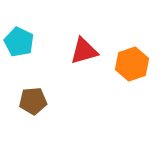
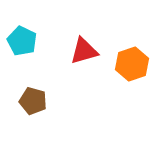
cyan pentagon: moved 3 px right, 1 px up
brown pentagon: rotated 20 degrees clockwise
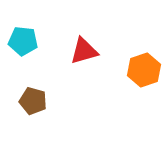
cyan pentagon: moved 1 px right; rotated 20 degrees counterclockwise
orange hexagon: moved 12 px right, 6 px down
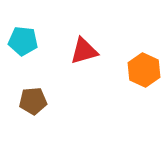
orange hexagon: rotated 16 degrees counterclockwise
brown pentagon: rotated 20 degrees counterclockwise
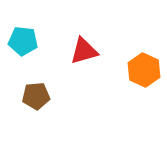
brown pentagon: moved 3 px right, 5 px up
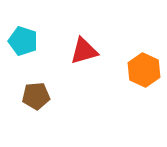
cyan pentagon: rotated 12 degrees clockwise
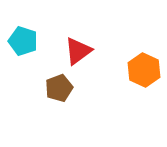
red triangle: moved 6 px left; rotated 20 degrees counterclockwise
brown pentagon: moved 23 px right, 8 px up; rotated 16 degrees counterclockwise
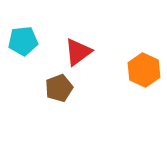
cyan pentagon: rotated 24 degrees counterclockwise
red triangle: moved 1 px down
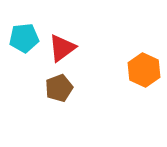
cyan pentagon: moved 1 px right, 3 px up
red triangle: moved 16 px left, 4 px up
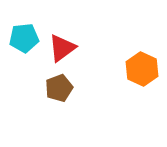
orange hexagon: moved 2 px left, 1 px up
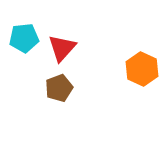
red triangle: rotated 12 degrees counterclockwise
